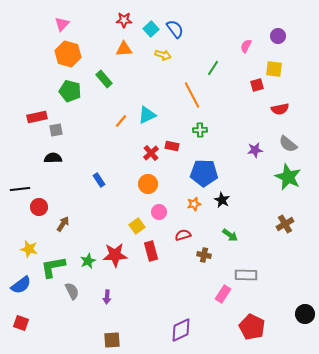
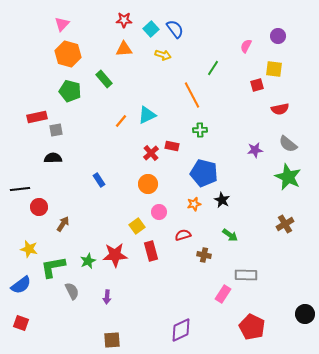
blue pentagon at (204, 173): rotated 12 degrees clockwise
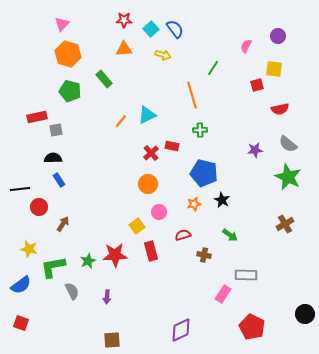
orange line at (192, 95): rotated 12 degrees clockwise
blue rectangle at (99, 180): moved 40 px left
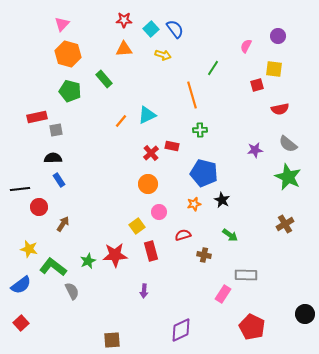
green L-shape at (53, 267): rotated 48 degrees clockwise
purple arrow at (107, 297): moved 37 px right, 6 px up
red square at (21, 323): rotated 28 degrees clockwise
